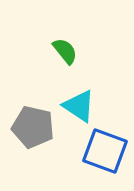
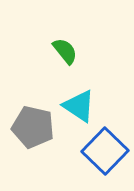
blue square: rotated 24 degrees clockwise
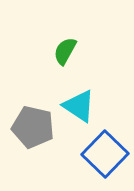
green semicircle: rotated 112 degrees counterclockwise
blue square: moved 3 px down
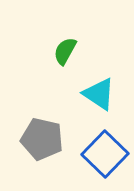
cyan triangle: moved 20 px right, 12 px up
gray pentagon: moved 9 px right, 12 px down
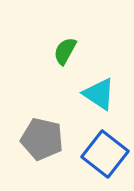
blue square: rotated 6 degrees counterclockwise
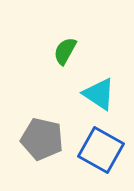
blue square: moved 4 px left, 4 px up; rotated 9 degrees counterclockwise
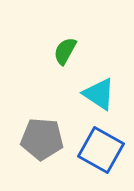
gray pentagon: rotated 9 degrees counterclockwise
